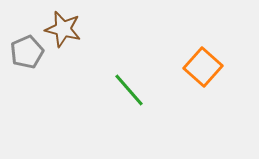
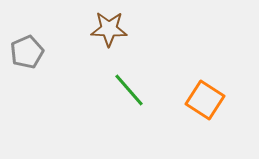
brown star: moved 46 px right; rotated 12 degrees counterclockwise
orange square: moved 2 px right, 33 px down; rotated 9 degrees counterclockwise
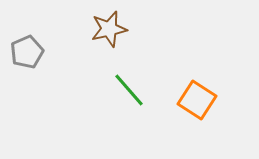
brown star: rotated 15 degrees counterclockwise
orange square: moved 8 px left
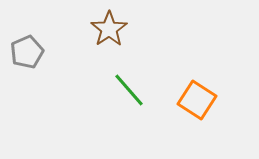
brown star: rotated 21 degrees counterclockwise
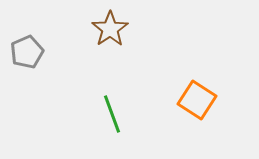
brown star: moved 1 px right
green line: moved 17 px left, 24 px down; rotated 21 degrees clockwise
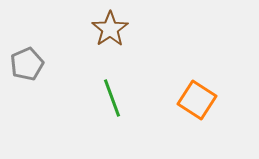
gray pentagon: moved 12 px down
green line: moved 16 px up
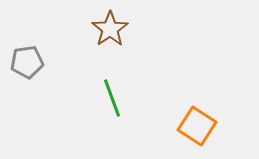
gray pentagon: moved 2 px up; rotated 16 degrees clockwise
orange square: moved 26 px down
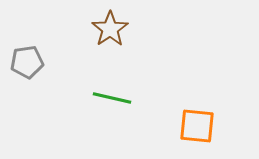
green line: rotated 57 degrees counterclockwise
orange square: rotated 27 degrees counterclockwise
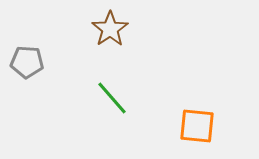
gray pentagon: rotated 12 degrees clockwise
green line: rotated 36 degrees clockwise
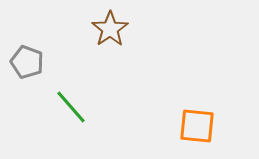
gray pentagon: rotated 16 degrees clockwise
green line: moved 41 px left, 9 px down
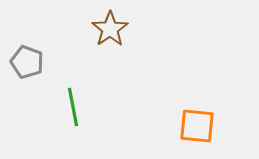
green line: moved 2 px right; rotated 30 degrees clockwise
